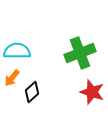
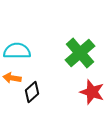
green cross: rotated 20 degrees counterclockwise
orange arrow: rotated 60 degrees clockwise
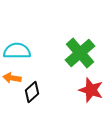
red star: moved 1 px left, 2 px up
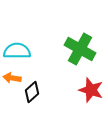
green cross: moved 4 px up; rotated 20 degrees counterclockwise
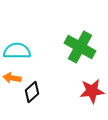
green cross: moved 2 px up
red star: moved 1 px right, 1 px down; rotated 25 degrees counterclockwise
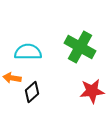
cyan semicircle: moved 11 px right, 1 px down
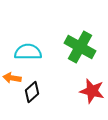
red star: rotated 20 degrees clockwise
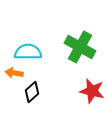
orange arrow: moved 2 px right, 5 px up
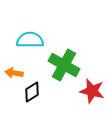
green cross: moved 16 px left, 18 px down
cyan semicircle: moved 2 px right, 12 px up
black diamond: rotated 10 degrees clockwise
